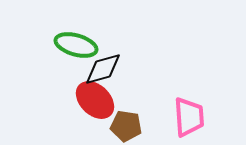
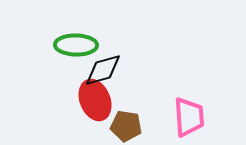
green ellipse: rotated 15 degrees counterclockwise
black diamond: moved 1 px down
red ellipse: rotated 24 degrees clockwise
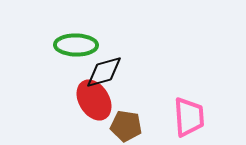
black diamond: moved 1 px right, 2 px down
red ellipse: moved 1 px left; rotated 9 degrees counterclockwise
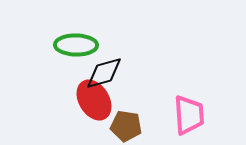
black diamond: moved 1 px down
pink trapezoid: moved 2 px up
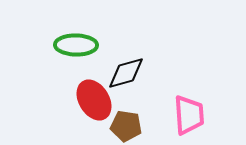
black diamond: moved 22 px right
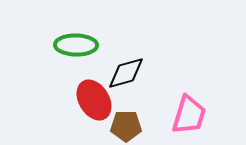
pink trapezoid: rotated 21 degrees clockwise
brown pentagon: rotated 8 degrees counterclockwise
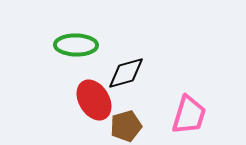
brown pentagon: rotated 16 degrees counterclockwise
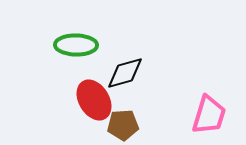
black diamond: moved 1 px left
pink trapezoid: moved 20 px right
brown pentagon: moved 3 px left, 1 px up; rotated 12 degrees clockwise
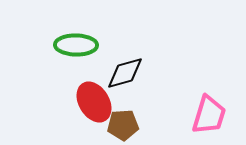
red ellipse: moved 2 px down
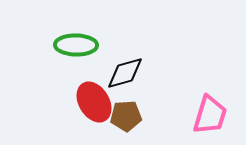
pink trapezoid: moved 1 px right
brown pentagon: moved 3 px right, 9 px up
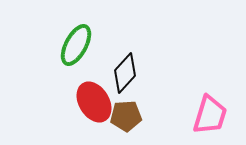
green ellipse: rotated 63 degrees counterclockwise
black diamond: rotated 33 degrees counterclockwise
